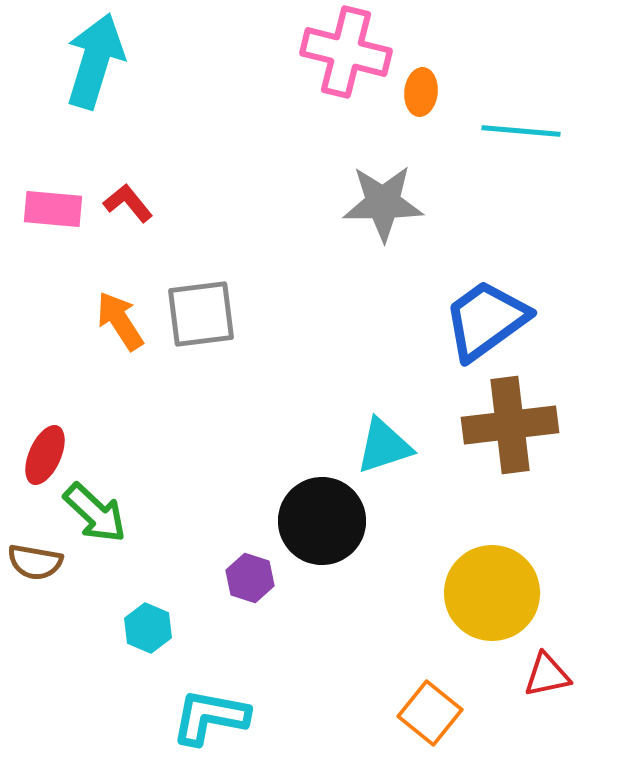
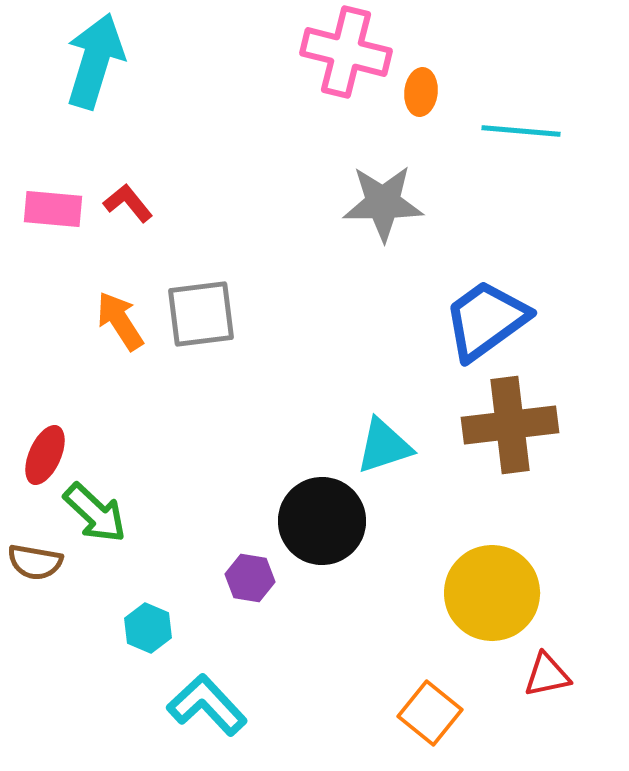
purple hexagon: rotated 9 degrees counterclockwise
cyan L-shape: moved 3 px left, 12 px up; rotated 36 degrees clockwise
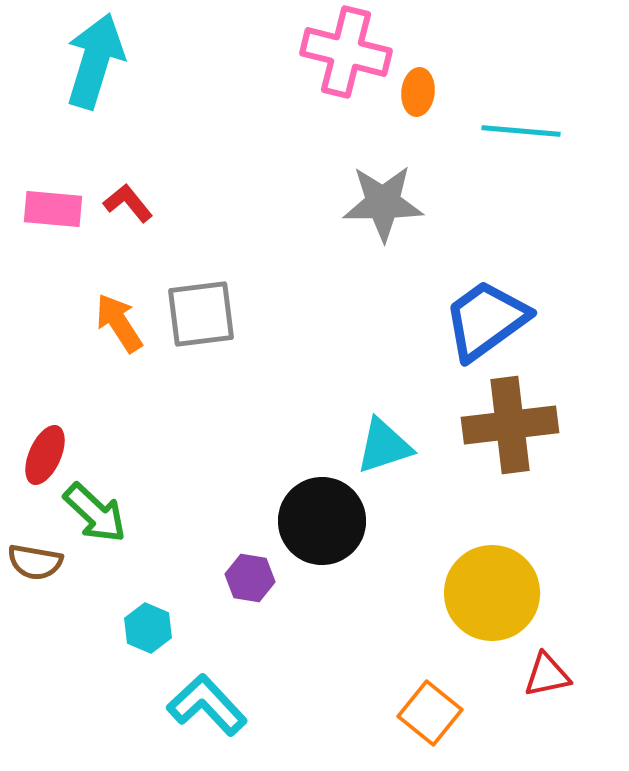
orange ellipse: moved 3 px left
orange arrow: moved 1 px left, 2 px down
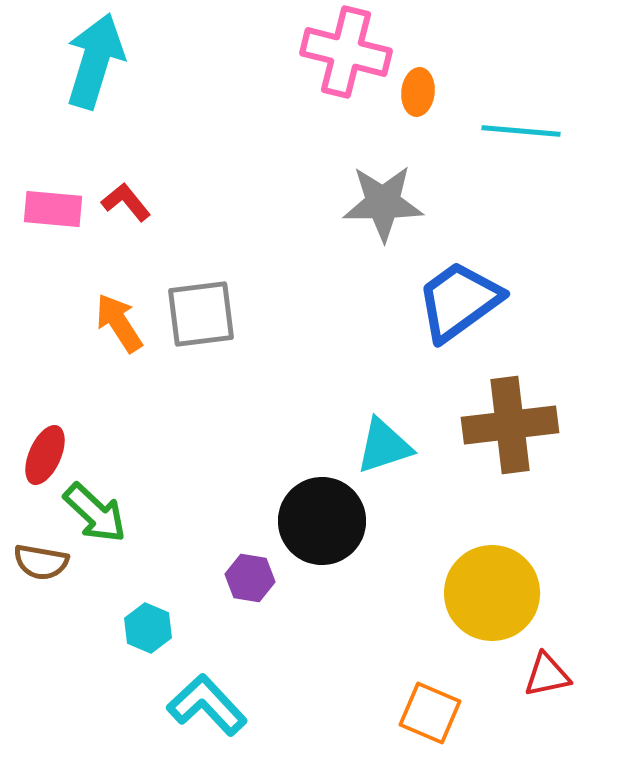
red L-shape: moved 2 px left, 1 px up
blue trapezoid: moved 27 px left, 19 px up
brown semicircle: moved 6 px right
orange square: rotated 16 degrees counterclockwise
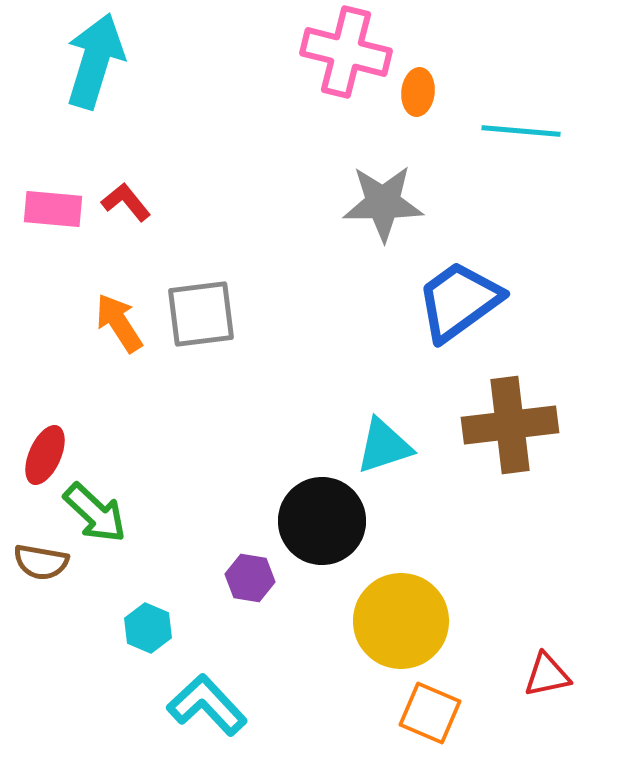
yellow circle: moved 91 px left, 28 px down
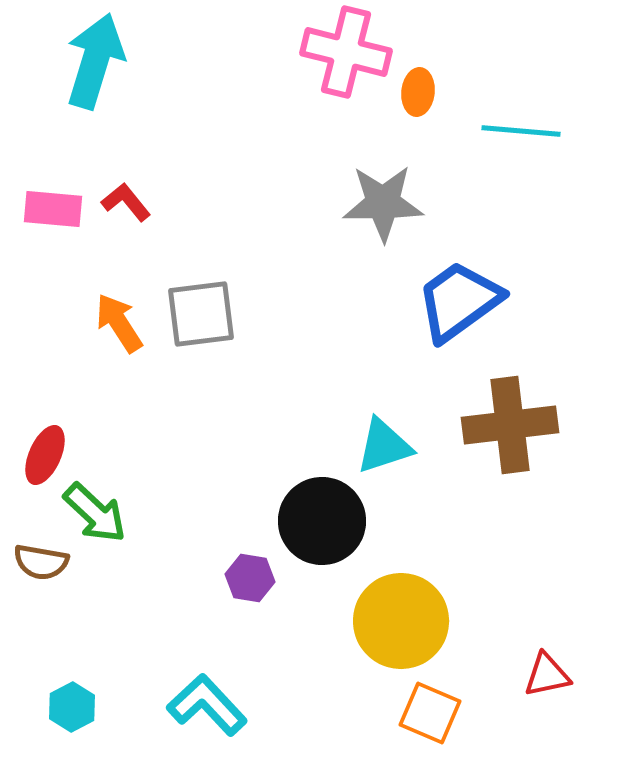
cyan hexagon: moved 76 px left, 79 px down; rotated 9 degrees clockwise
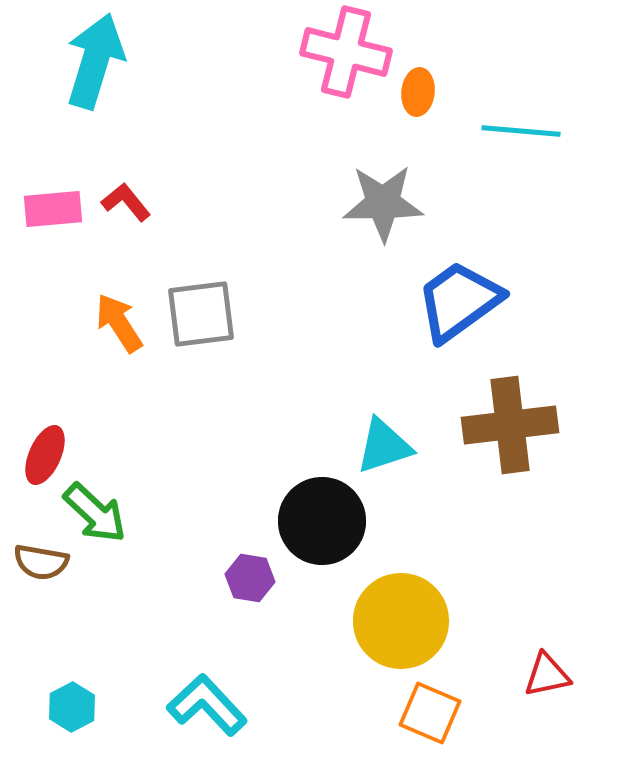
pink rectangle: rotated 10 degrees counterclockwise
